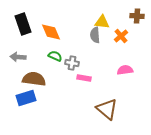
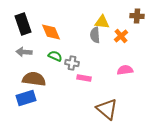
gray arrow: moved 6 px right, 5 px up
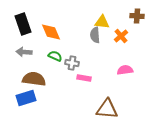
brown triangle: rotated 35 degrees counterclockwise
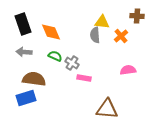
gray cross: rotated 24 degrees clockwise
pink semicircle: moved 3 px right
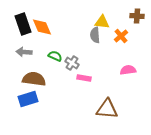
orange diamond: moved 9 px left, 5 px up
blue rectangle: moved 2 px right, 1 px down
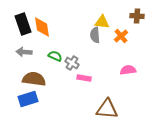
orange diamond: rotated 15 degrees clockwise
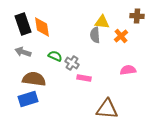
gray arrow: moved 1 px left; rotated 14 degrees clockwise
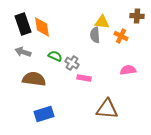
orange cross: rotated 24 degrees counterclockwise
blue rectangle: moved 16 px right, 15 px down
